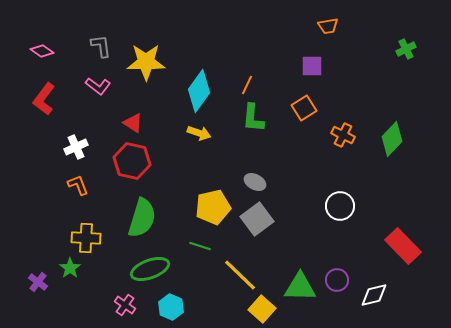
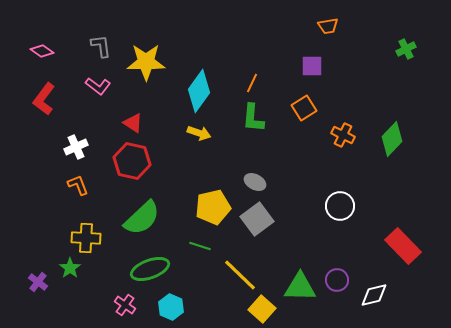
orange line: moved 5 px right, 2 px up
green semicircle: rotated 30 degrees clockwise
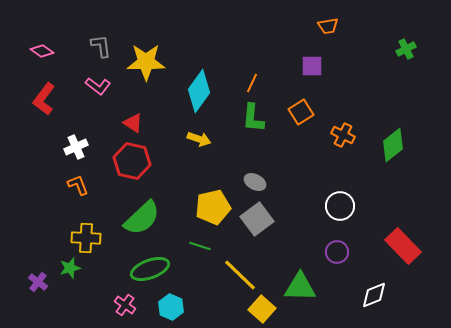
orange square: moved 3 px left, 4 px down
yellow arrow: moved 6 px down
green diamond: moved 1 px right, 6 px down; rotated 8 degrees clockwise
green star: rotated 20 degrees clockwise
purple circle: moved 28 px up
white diamond: rotated 8 degrees counterclockwise
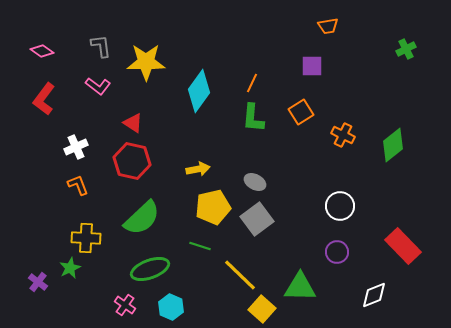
yellow arrow: moved 1 px left, 30 px down; rotated 30 degrees counterclockwise
green star: rotated 10 degrees counterclockwise
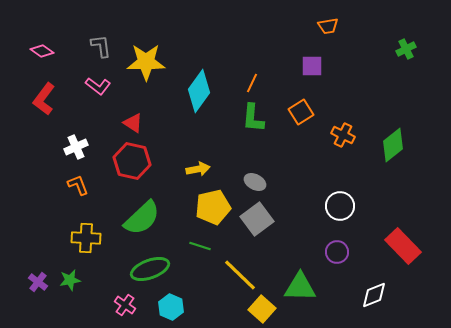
green star: moved 12 px down; rotated 15 degrees clockwise
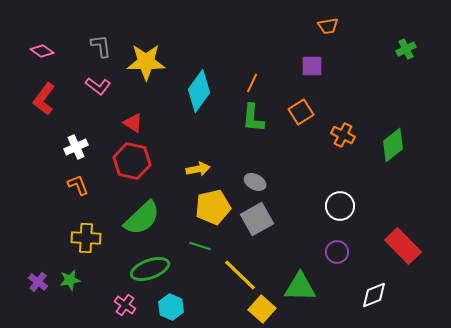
gray square: rotated 8 degrees clockwise
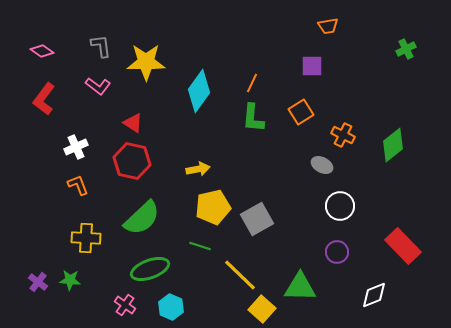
gray ellipse: moved 67 px right, 17 px up
green star: rotated 15 degrees clockwise
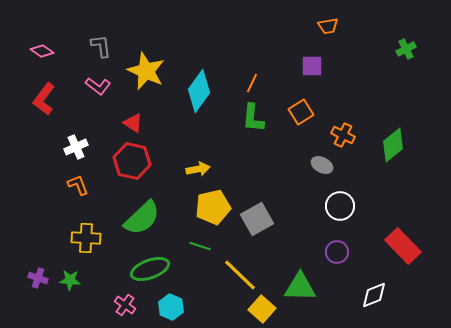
yellow star: moved 9 px down; rotated 24 degrees clockwise
purple cross: moved 4 px up; rotated 18 degrees counterclockwise
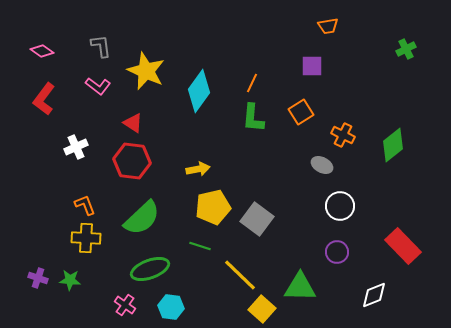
red hexagon: rotated 6 degrees counterclockwise
orange L-shape: moved 7 px right, 20 px down
gray square: rotated 24 degrees counterclockwise
cyan hexagon: rotated 15 degrees counterclockwise
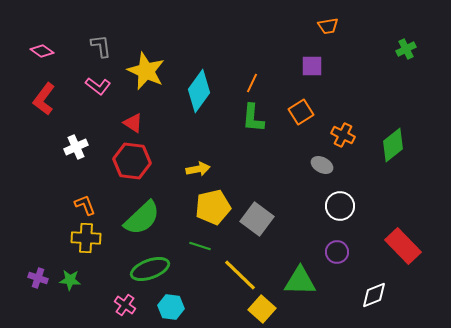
green triangle: moved 6 px up
